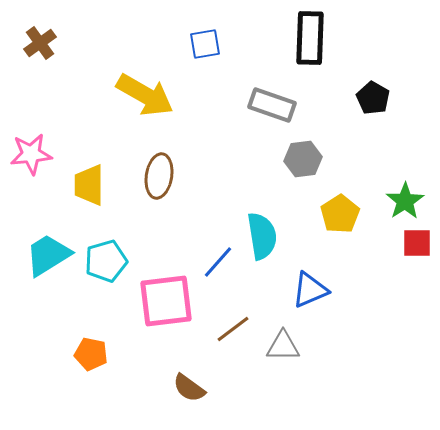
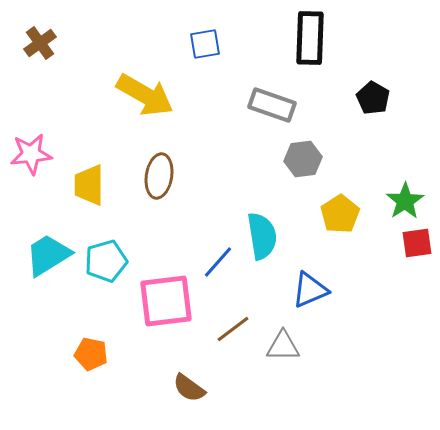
red square: rotated 8 degrees counterclockwise
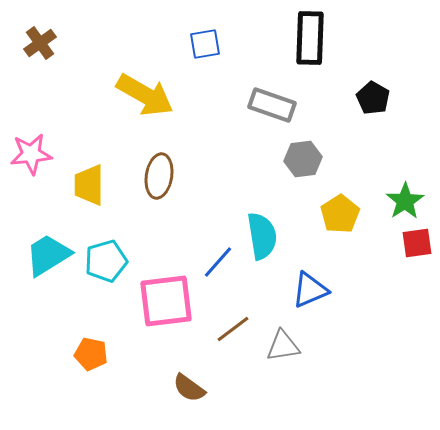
gray triangle: rotated 9 degrees counterclockwise
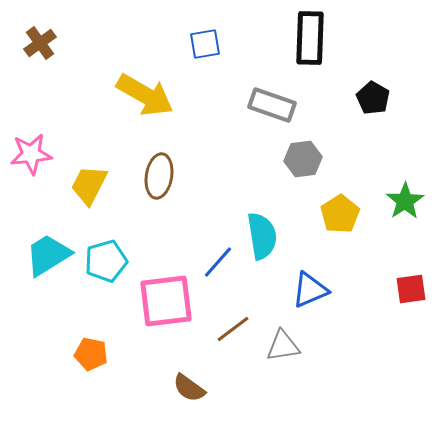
yellow trapezoid: rotated 27 degrees clockwise
red square: moved 6 px left, 46 px down
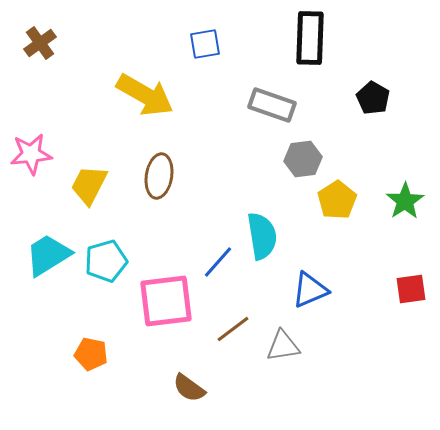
yellow pentagon: moved 3 px left, 14 px up
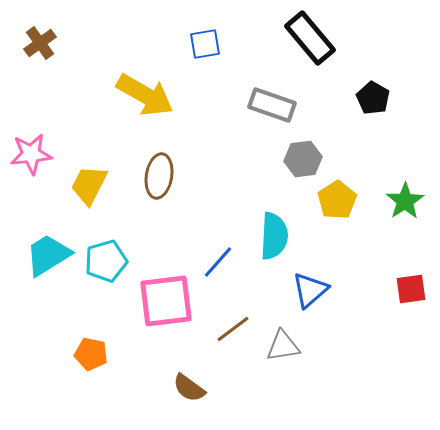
black rectangle: rotated 42 degrees counterclockwise
cyan semicircle: moved 12 px right; rotated 12 degrees clockwise
blue triangle: rotated 18 degrees counterclockwise
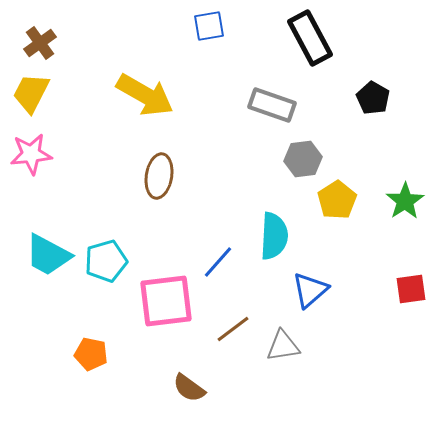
black rectangle: rotated 12 degrees clockwise
blue square: moved 4 px right, 18 px up
yellow trapezoid: moved 58 px left, 92 px up
cyan trapezoid: rotated 120 degrees counterclockwise
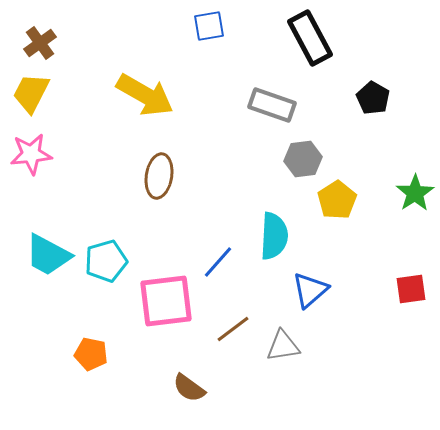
green star: moved 10 px right, 8 px up
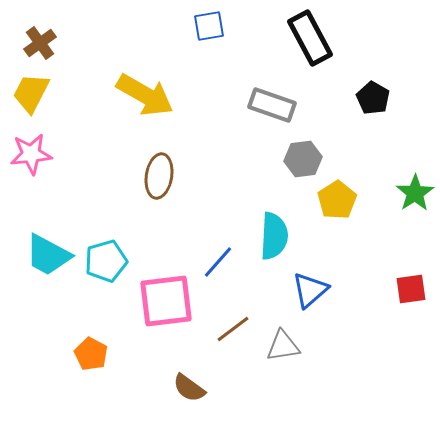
orange pentagon: rotated 16 degrees clockwise
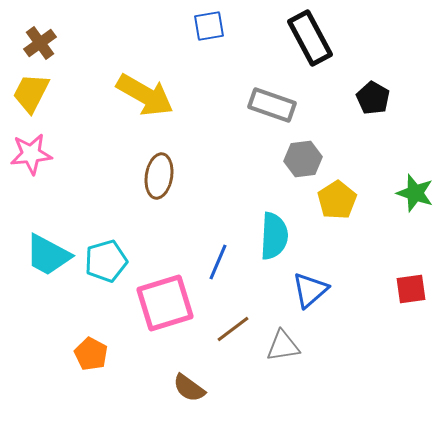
green star: rotated 21 degrees counterclockwise
blue line: rotated 18 degrees counterclockwise
pink square: moved 1 px left, 2 px down; rotated 10 degrees counterclockwise
